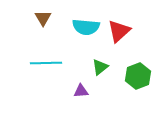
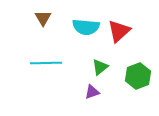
purple triangle: moved 11 px right, 1 px down; rotated 14 degrees counterclockwise
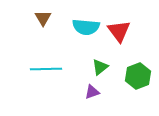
red triangle: rotated 25 degrees counterclockwise
cyan line: moved 6 px down
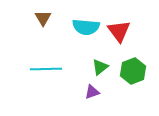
green hexagon: moved 5 px left, 5 px up
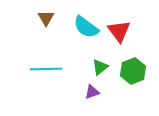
brown triangle: moved 3 px right
cyan semicircle: rotated 32 degrees clockwise
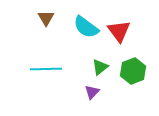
purple triangle: rotated 28 degrees counterclockwise
